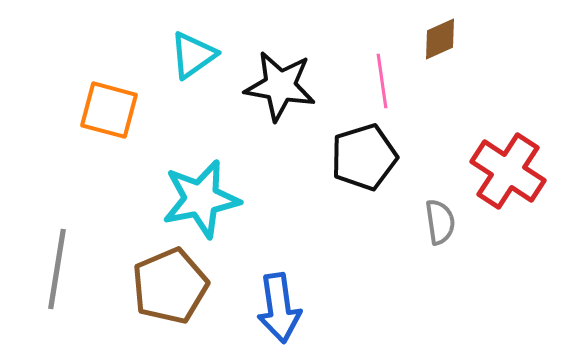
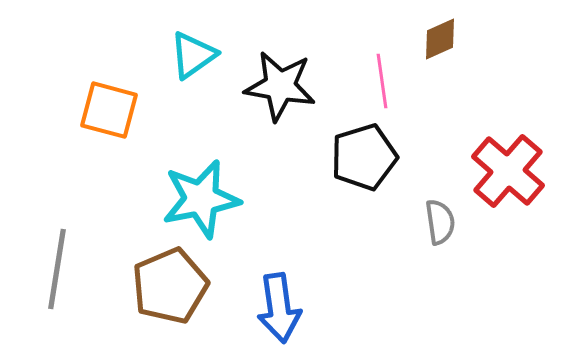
red cross: rotated 8 degrees clockwise
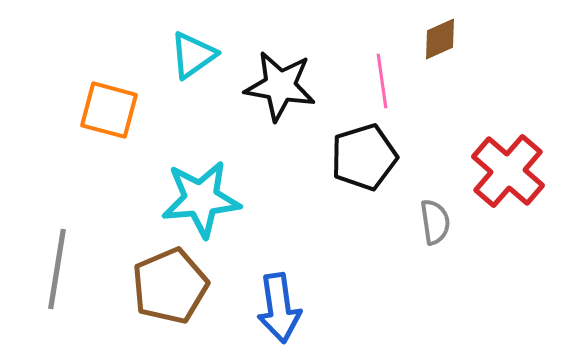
cyan star: rotated 6 degrees clockwise
gray semicircle: moved 5 px left
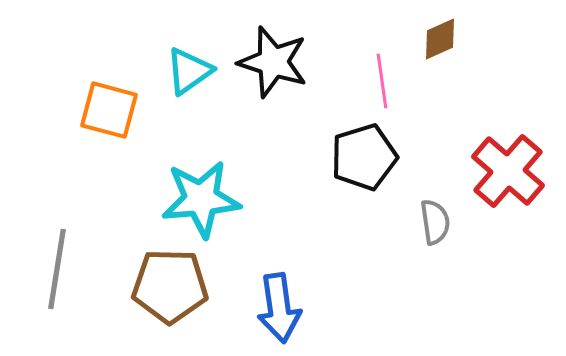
cyan triangle: moved 4 px left, 16 px down
black star: moved 7 px left, 24 px up; rotated 8 degrees clockwise
brown pentagon: rotated 24 degrees clockwise
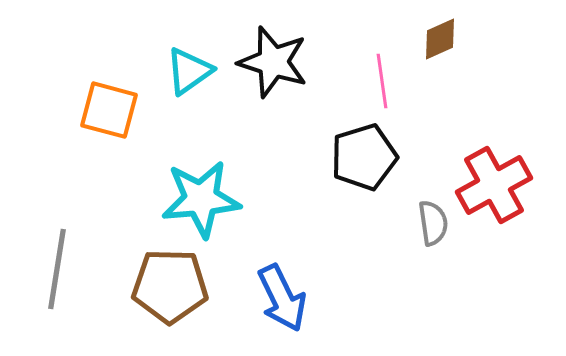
red cross: moved 14 px left, 14 px down; rotated 20 degrees clockwise
gray semicircle: moved 2 px left, 1 px down
blue arrow: moved 3 px right, 10 px up; rotated 18 degrees counterclockwise
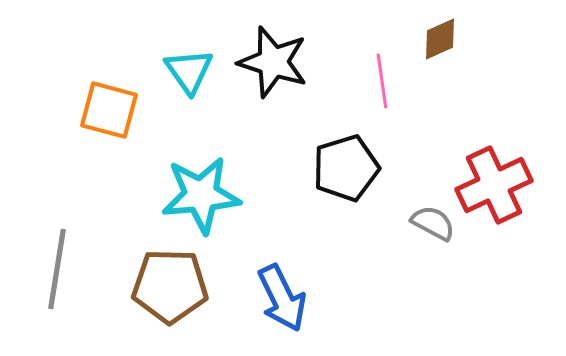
cyan triangle: rotated 30 degrees counterclockwise
black pentagon: moved 18 px left, 11 px down
red cross: rotated 4 degrees clockwise
cyan star: moved 4 px up
gray semicircle: rotated 54 degrees counterclockwise
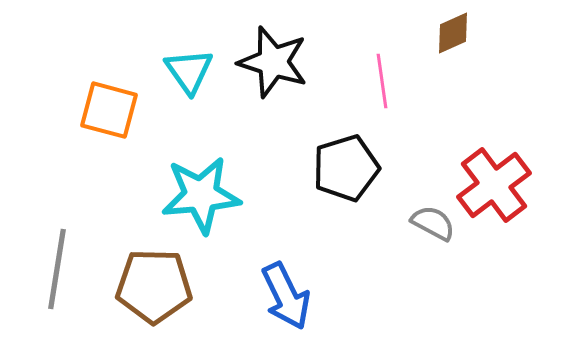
brown diamond: moved 13 px right, 6 px up
red cross: rotated 12 degrees counterclockwise
brown pentagon: moved 16 px left
blue arrow: moved 4 px right, 2 px up
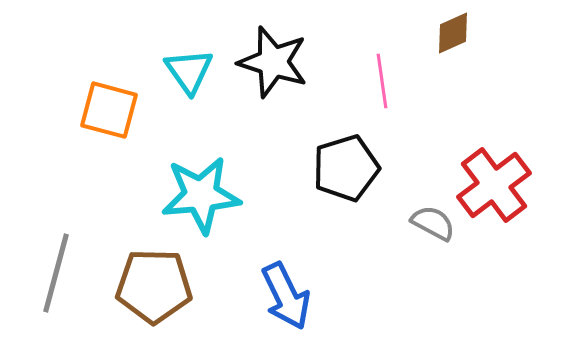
gray line: moved 1 px left, 4 px down; rotated 6 degrees clockwise
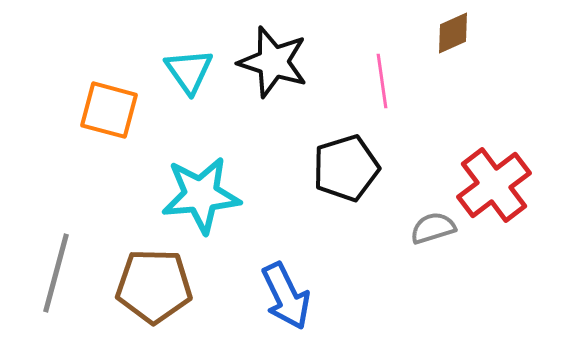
gray semicircle: moved 5 px down; rotated 45 degrees counterclockwise
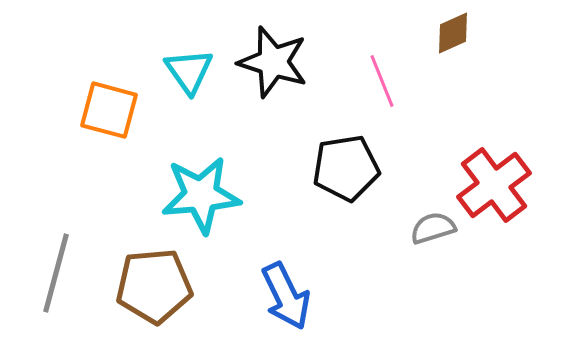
pink line: rotated 14 degrees counterclockwise
black pentagon: rotated 8 degrees clockwise
brown pentagon: rotated 6 degrees counterclockwise
